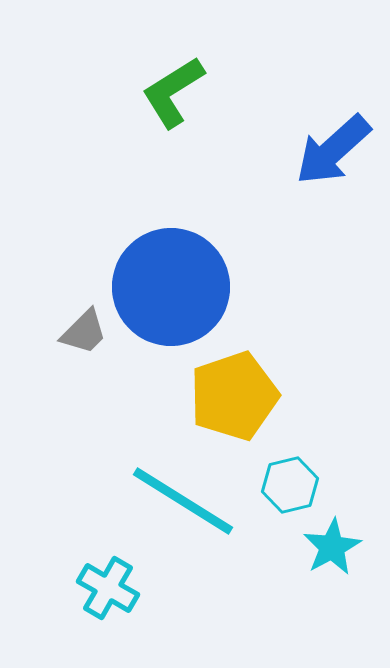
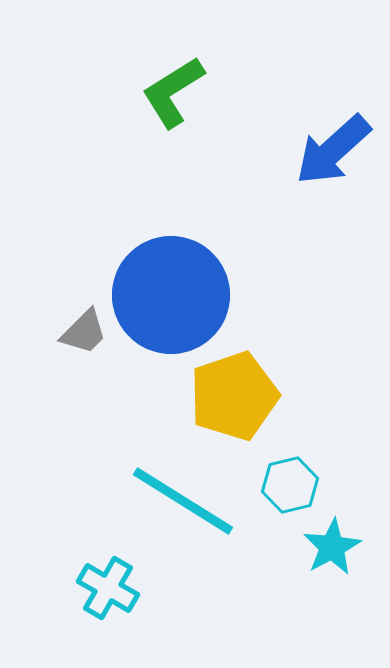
blue circle: moved 8 px down
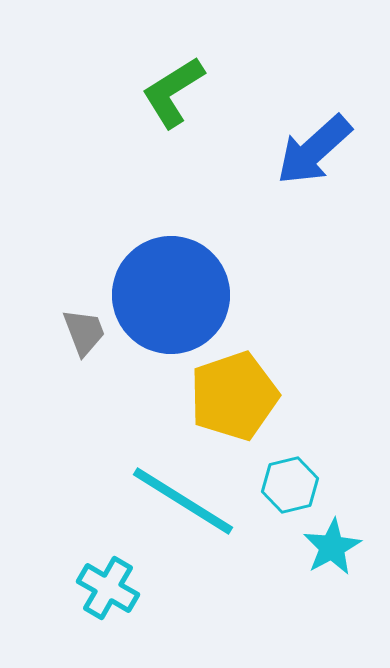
blue arrow: moved 19 px left
gray trapezoid: rotated 66 degrees counterclockwise
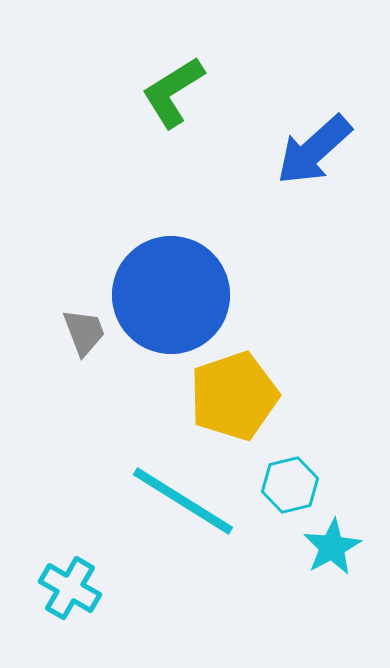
cyan cross: moved 38 px left
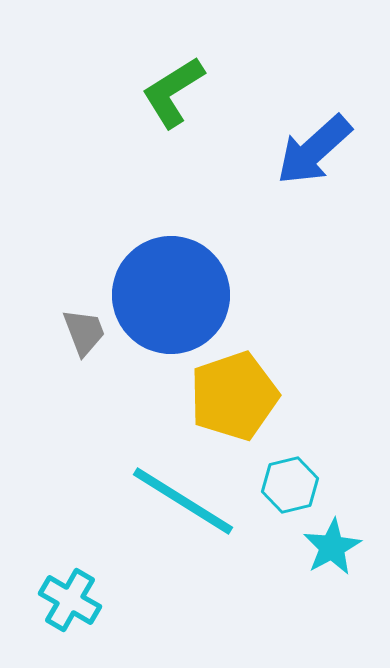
cyan cross: moved 12 px down
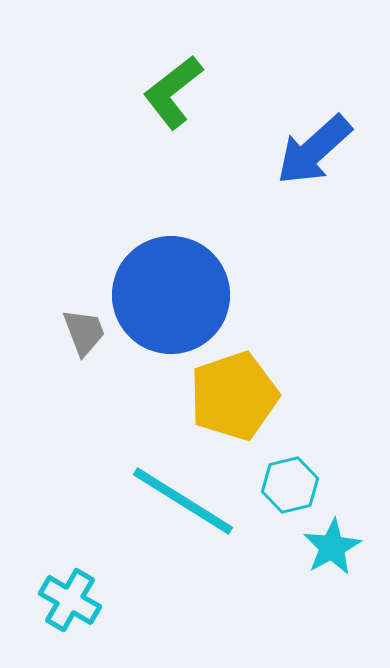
green L-shape: rotated 6 degrees counterclockwise
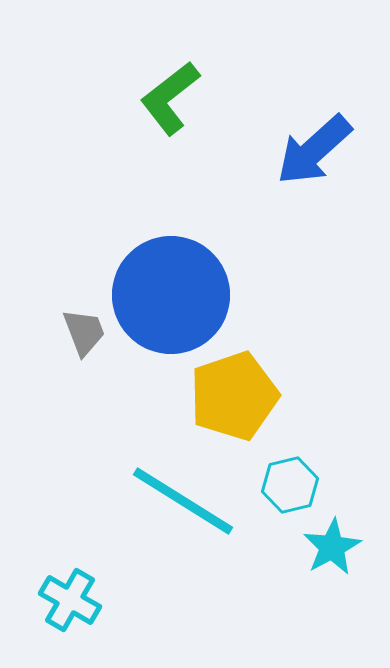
green L-shape: moved 3 px left, 6 px down
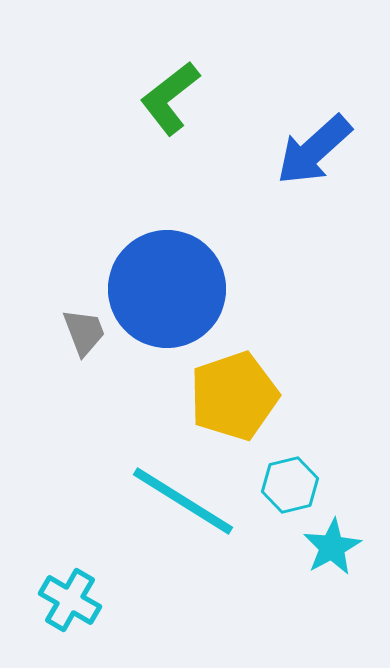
blue circle: moved 4 px left, 6 px up
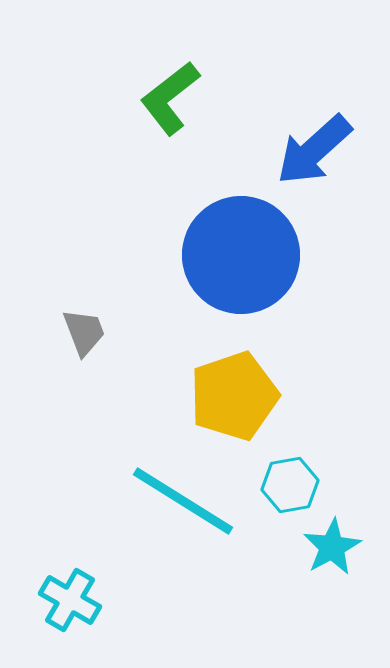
blue circle: moved 74 px right, 34 px up
cyan hexagon: rotated 4 degrees clockwise
